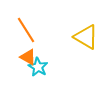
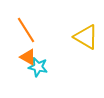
cyan star: rotated 18 degrees counterclockwise
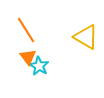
orange triangle: rotated 24 degrees clockwise
cyan star: moved 1 px right, 1 px up; rotated 18 degrees clockwise
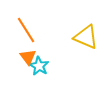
yellow triangle: rotated 8 degrees counterclockwise
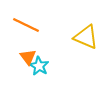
orange line: moved 5 px up; rotated 32 degrees counterclockwise
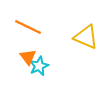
orange line: moved 2 px right, 2 px down
cyan star: rotated 18 degrees clockwise
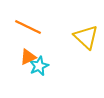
yellow triangle: rotated 20 degrees clockwise
orange triangle: rotated 42 degrees clockwise
